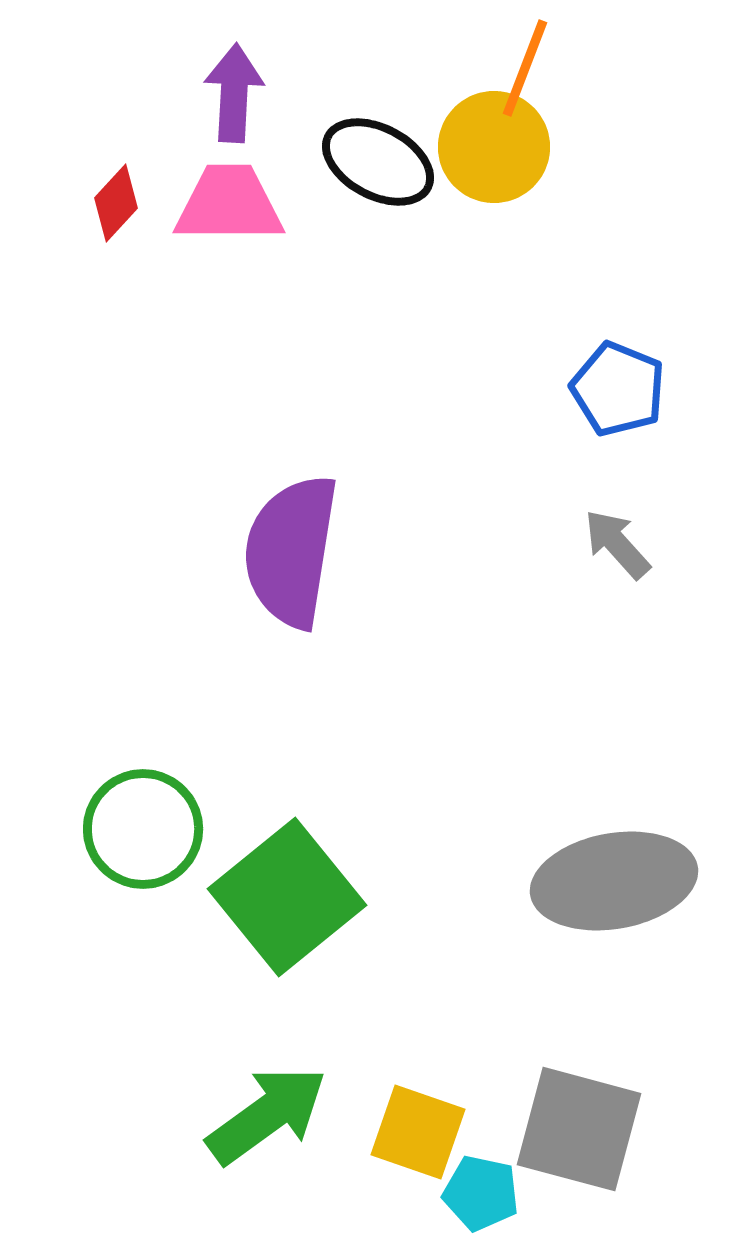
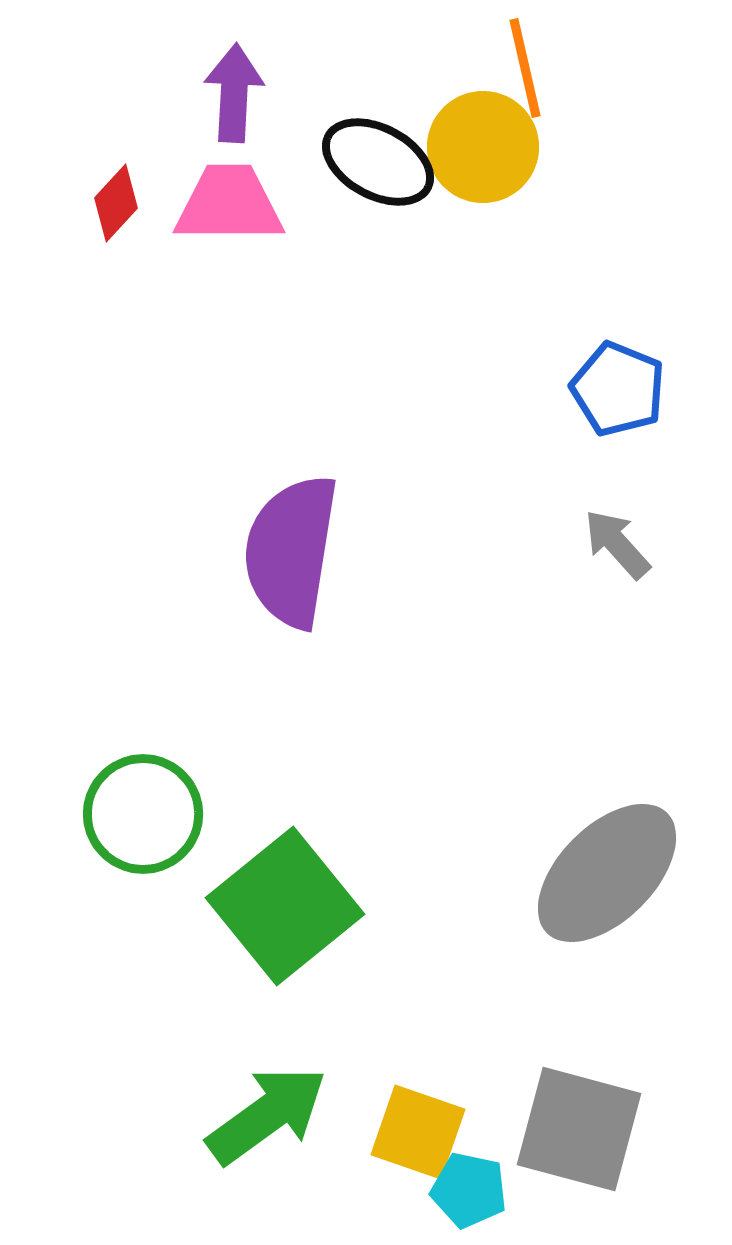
orange line: rotated 34 degrees counterclockwise
yellow circle: moved 11 px left
green circle: moved 15 px up
gray ellipse: moved 7 px left, 8 px up; rotated 35 degrees counterclockwise
green square: moved 2 px left, 9 px down
cyan pentagon: moved 12 px left, 3 px up
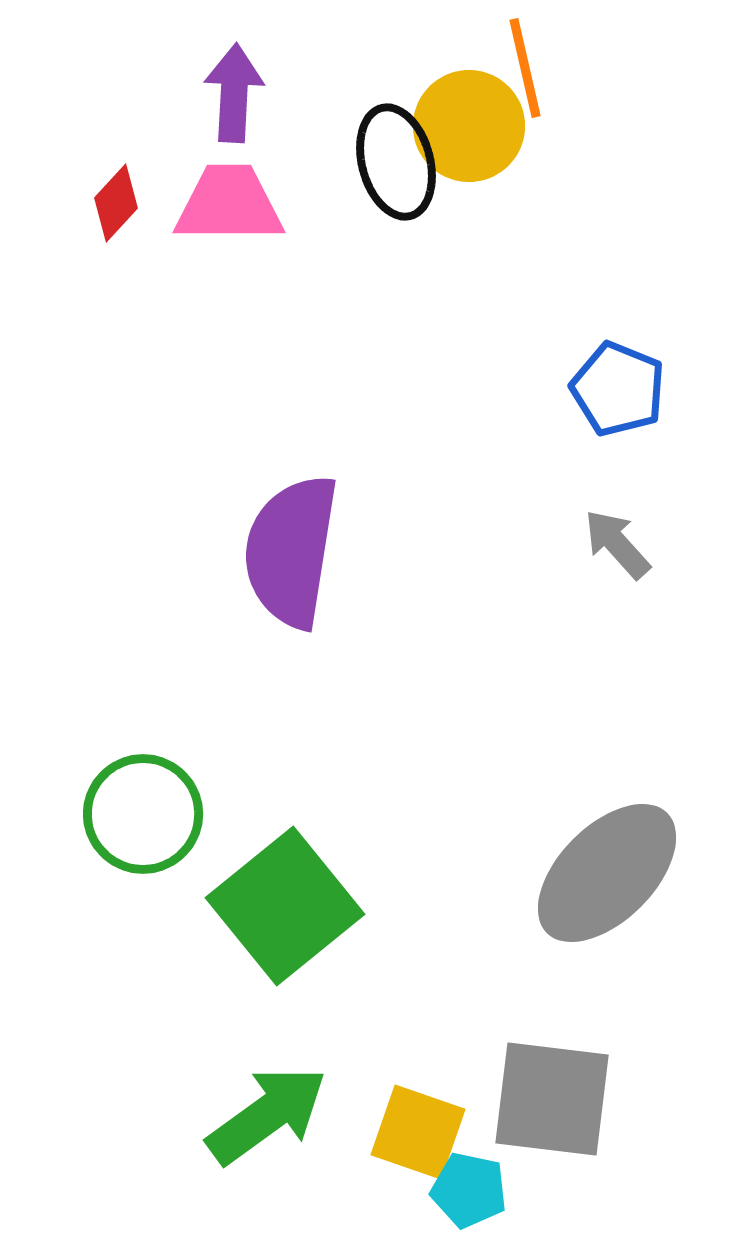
yellow circle: moved 14 px left, 21 px up
black ellipse: moved 18 px right; rotated 47 degrees clockwise
gray square: moved 27 px left, 30 px up; rotated 8 degrees counterclockwise
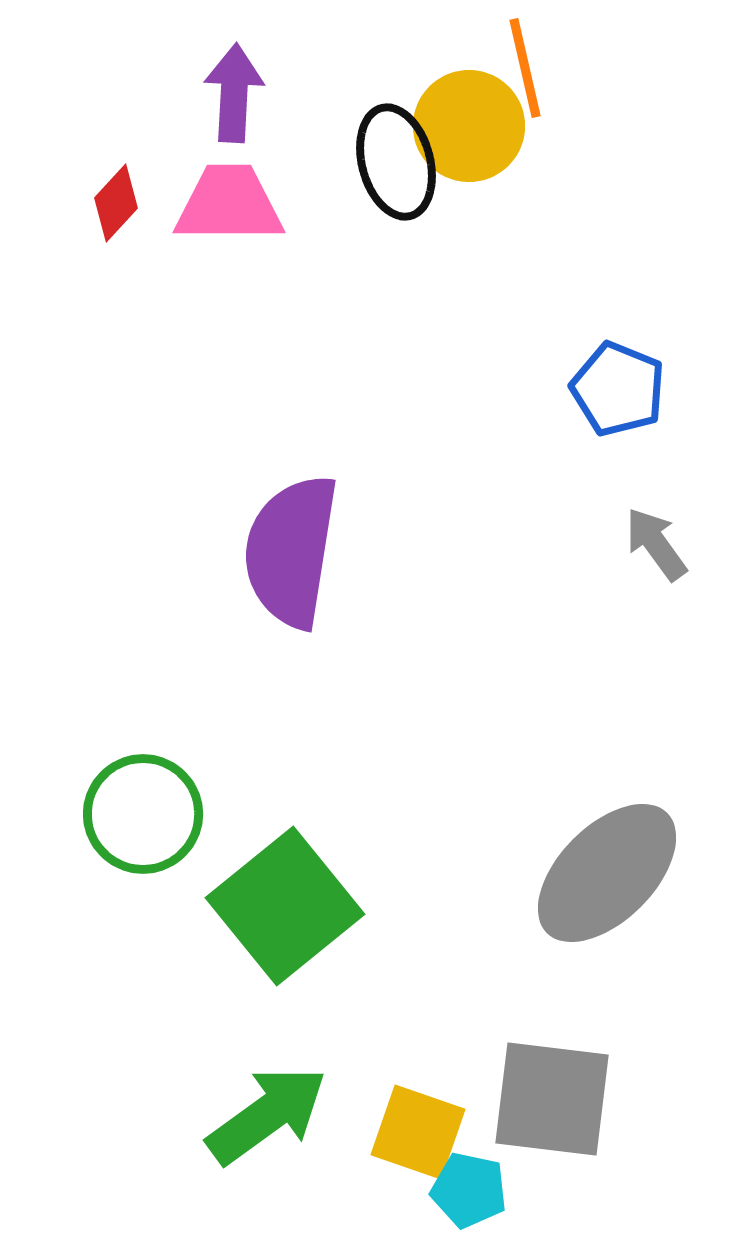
gray arrow: moved 39 px right; rotated 6 degrees clockwise
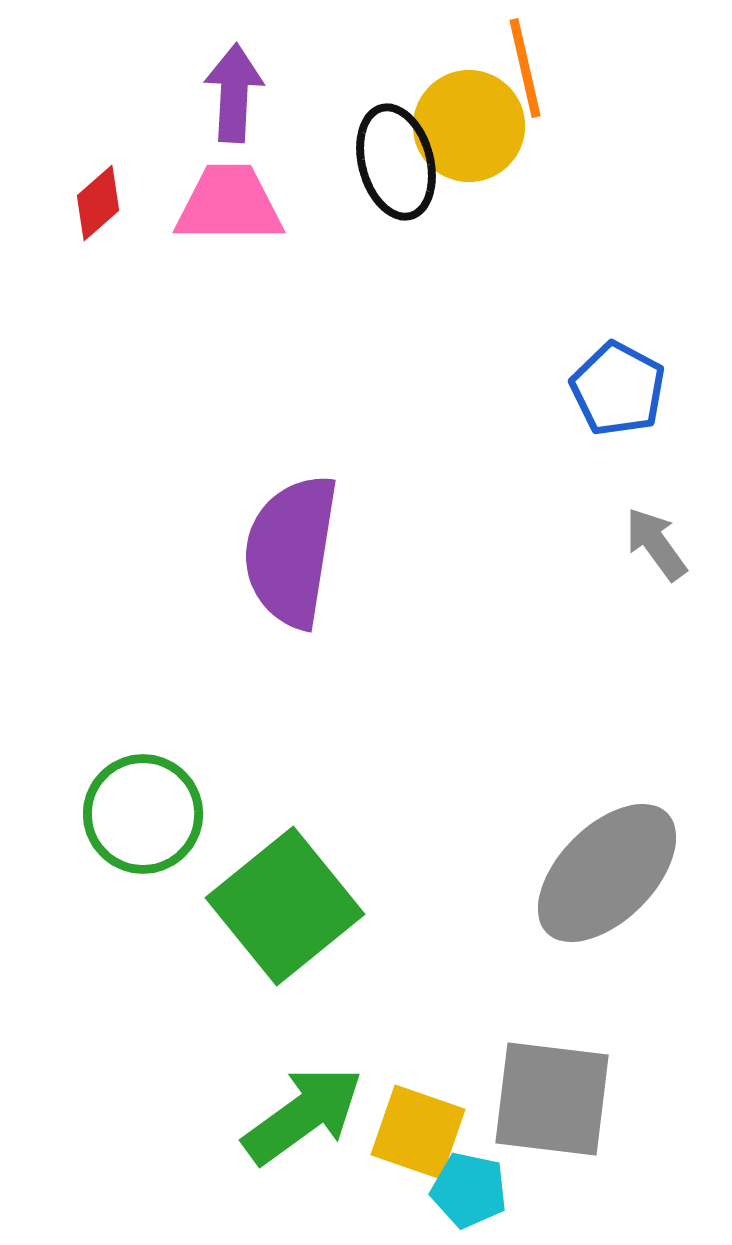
red diamond: moved 18 px left; rotated 6 degrees clockwise
blue pentagon: rotated 6 degrees clockwise
green arrow: moved 36 px right
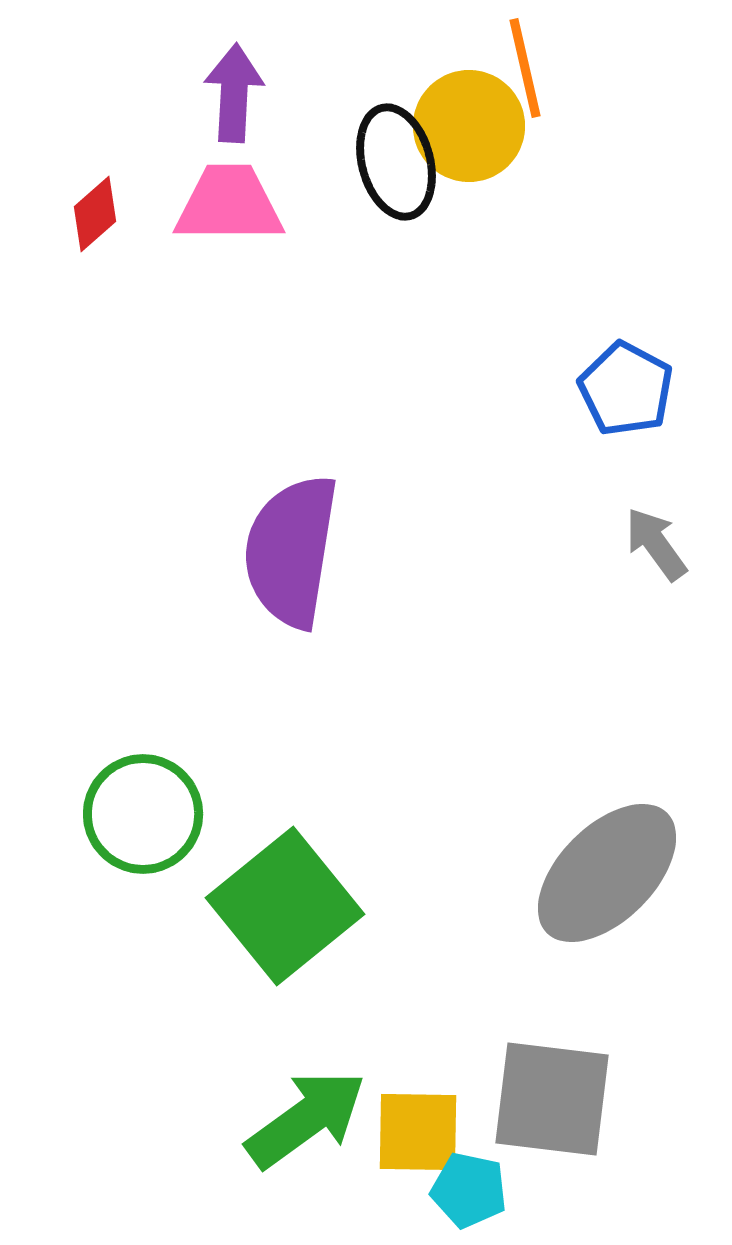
red diamond: moved 3 px left, 11 px down
blue pentagon: moved 8 px right
green arrow: moved 3 px right, 4 px down
yellow square: rotated 18 degrees counterclockwise
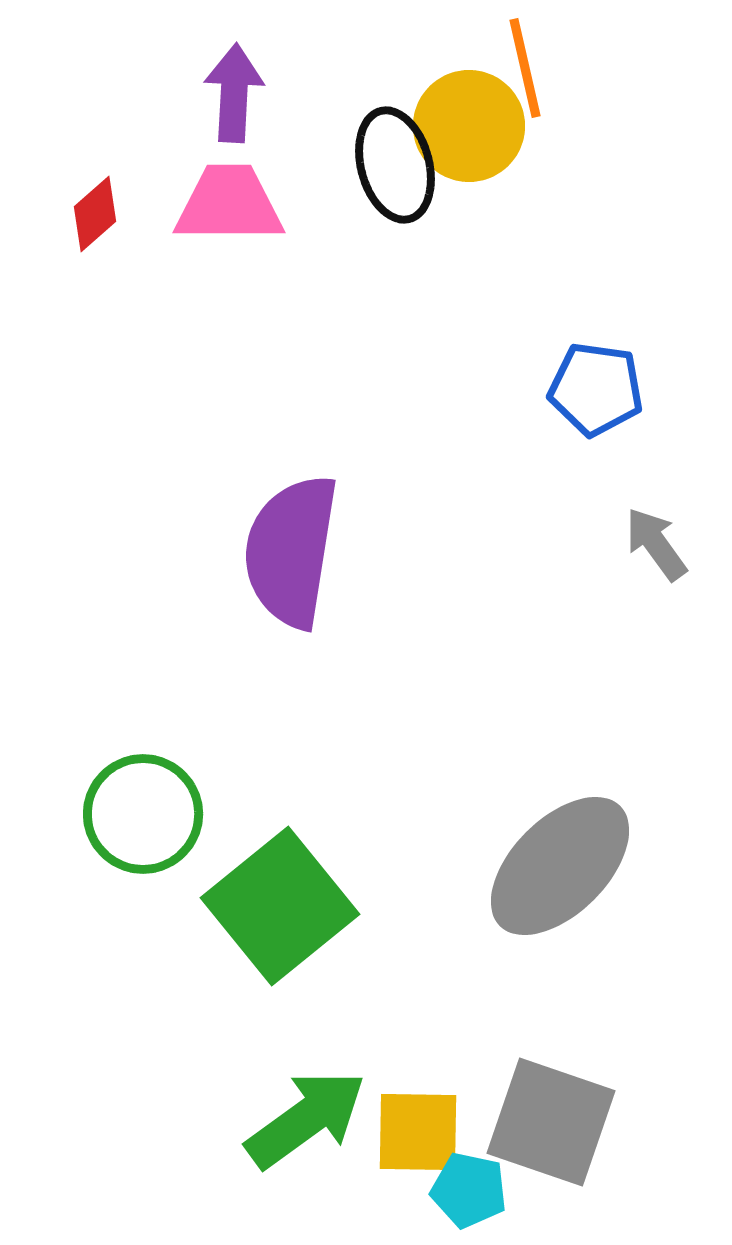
black ellipse: moved 1 px left, 3 px down
blue pentagon: moved 30 px left; rotated 20 degrees counterclockwise
gray ellipse: moved 47 px left, 7 px up
green square: moved 5 px left
gray square: moved 1 px left, 23 px down; rotated 12 degrees clockwise
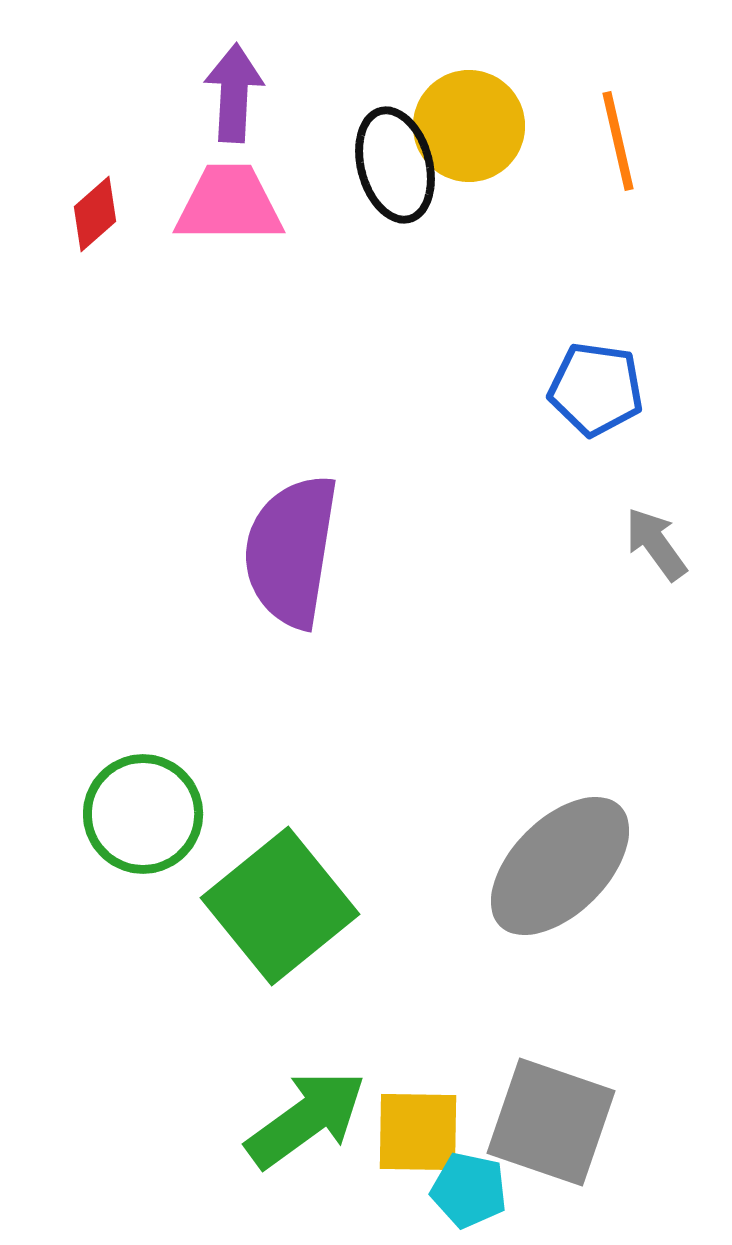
orange line: moved 93 px right, 73 px down
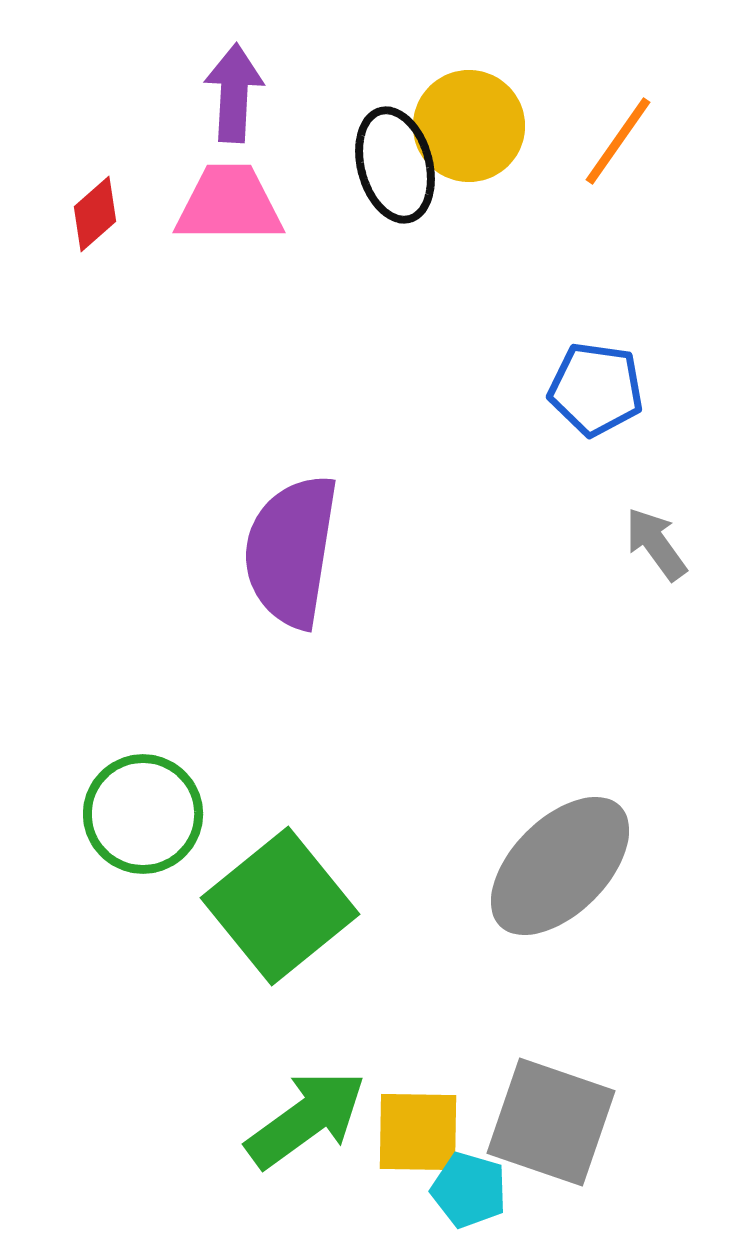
orange line: rotated 48 degrees clockwise
cyan pentagon: rotated 4 degrees clockwise
